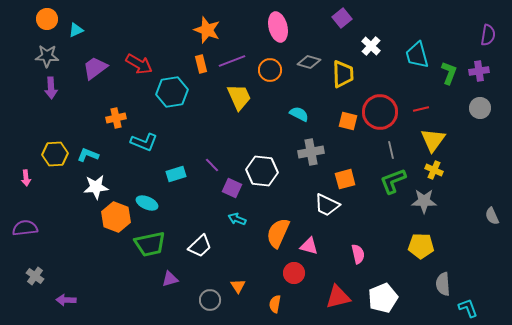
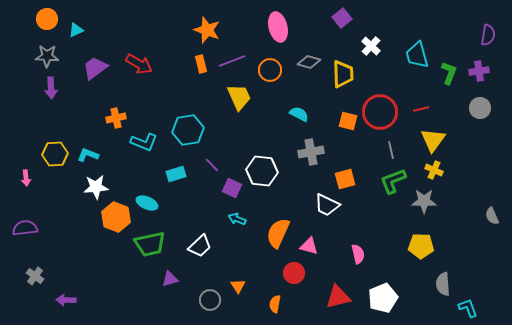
cyan hexagon at (172, 92): moved 16 px right, 38 px down
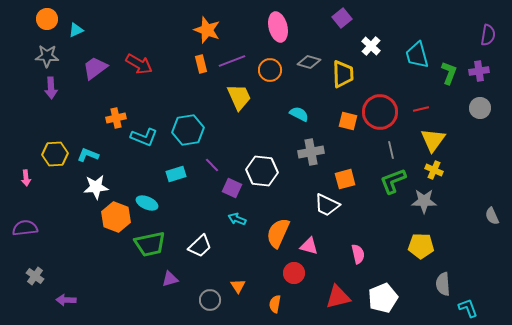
cyan L-shape at (144, 142): moved 5 px up
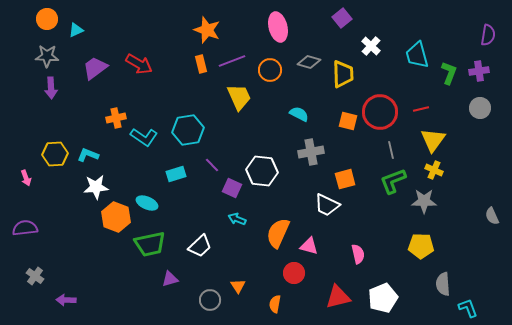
cyan L-shape at (144, 137): rotated 12 degrees clockwise
pink arrow at (26, 178): rotated 14 degrees counterclockwise
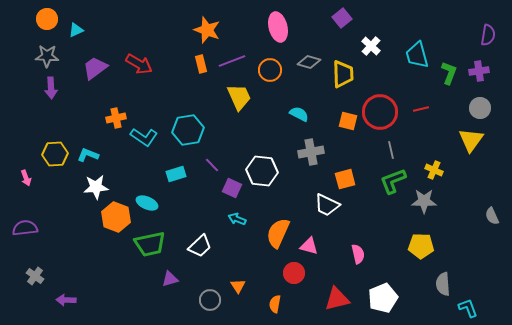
yellow triangle at (433, 140): moved 38 px right
red triangle at (338, 297): moved 1 px left, 2 px down
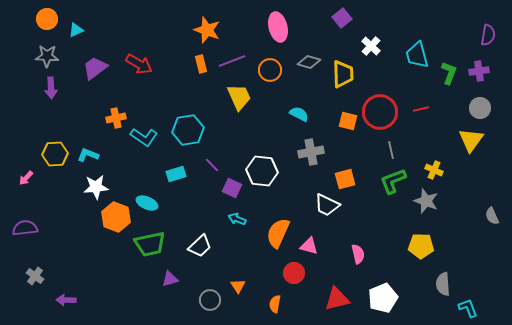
pink arrow at (26, 178): rotated 63 degrees clockwise
gray star at (424, 201): moved 2 px right; rotated 20 degrees clockwise
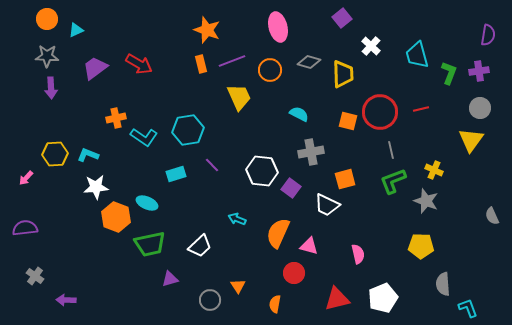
purple square at (232, 188): moved 59 px right; rotated 12 degrees clockwise
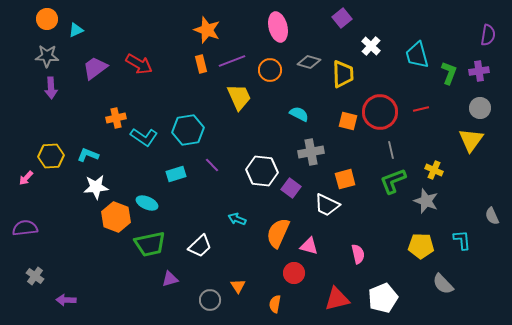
yellow hexagon at (55, 154): moved 4 px left, 2 px down
gray semicircle at (443, 284): rotated 40 degrees counterclockwise
cyan L-shape at (468, 308): moved 6 px left, 68 px up; rotated 15 degrees clockwise
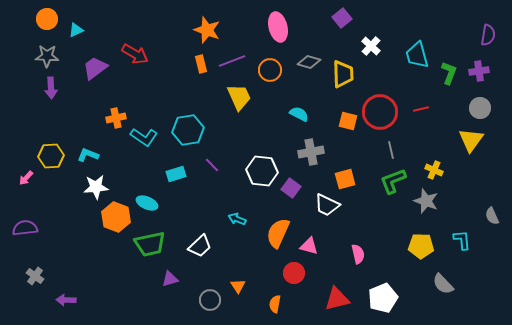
red arrow at (139, 64): moved 4 px left, 10 px up
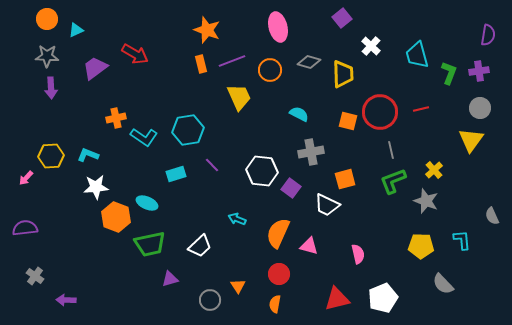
yellow cross at (434, 170): rotated 24 degrees clockwise
red circle at (294, 273): moved 15 px left, 1 px down
